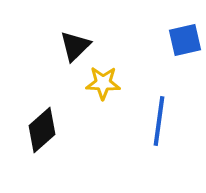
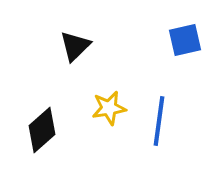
yellow star: moved 6 px right, 25 px down; rotated 12 degrees counterclockwise
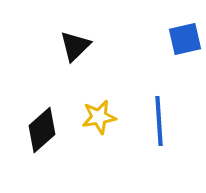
blue square: moved 1 px up
yellow star: moved 10 px left, 9 px down
blue line: rotated 12 degrees counterclockwise
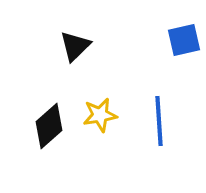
blue square: moved 1 px left, 1 px down
yellow star: moved 1 px right, 2 px up
black diamond: moved 7 px right, 4 px up
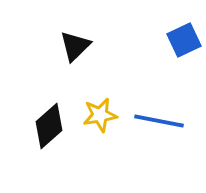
blue square: rotated 12 degrees counterclockwise
blue line: rotated 75 degrees counterclockwise
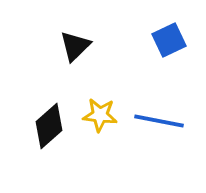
blue square: moved 15 px left
yellow star: rotated 16 degrees clockwise
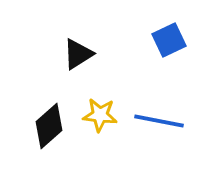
black triangle: moved 3 px right, 8 px down; rotated 12 degrees clockwise
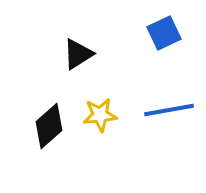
blue square: moved 5 px left, 7 px up
yellow star: rotated 12 degrees counterclockwise
blue line: moved 10 px right, 11 px up; rotated 21 degrees counterclockwise
